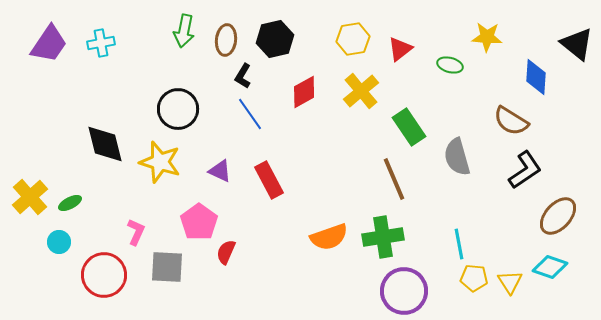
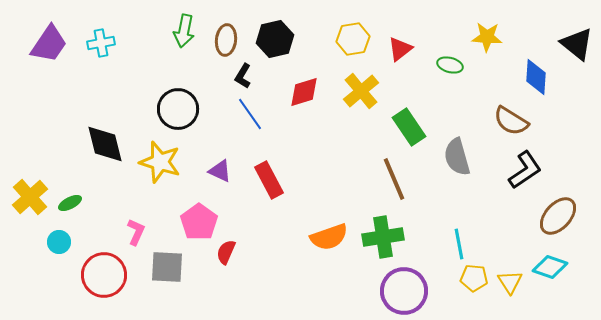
red diamond at (304, 92): rotated 12 degrees clockwise
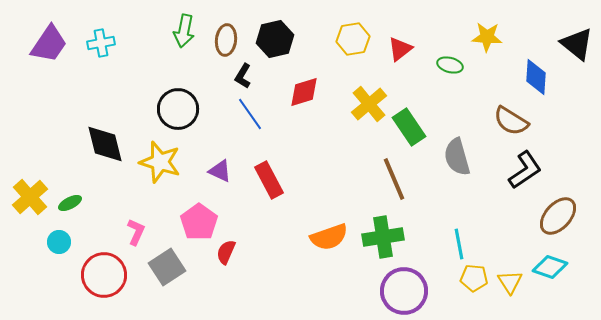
yellow cross at (361, 91): moved 8 px right, 13 px down
gray square at (167, 267): rotated 36 degrees counterclockwise
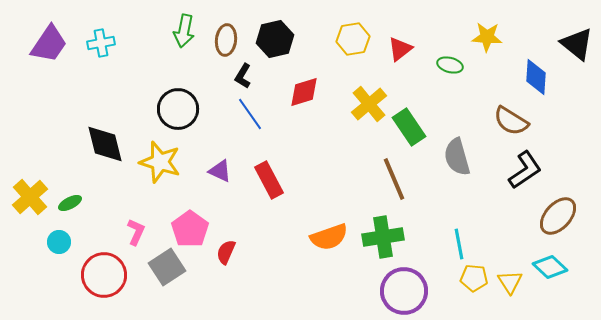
pink pentagon at (199, 222): moved 9 px left, 7 px down
cyan diamond at (550, 267): rotated 24 degrees clockwise
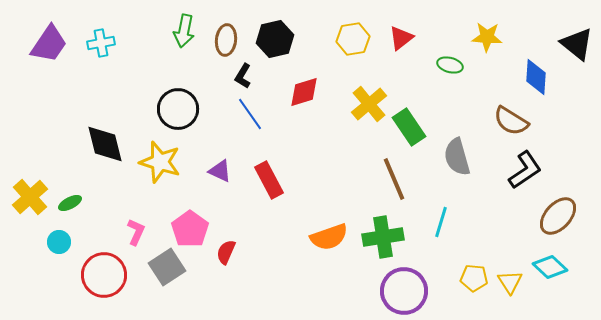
red triangle at (400, 49): moved 1 px right, 11 px up
cyan line at (459, 244): moved 18 px left, 22 px up; rotated 28 degrees clockwise
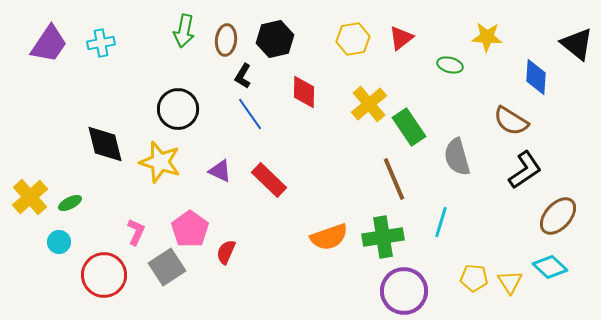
red diamond at (304, 92): rotated 72 degrees counterclockwise
red rectangle at (269, 180): rotated 18 degrees counterclockwise
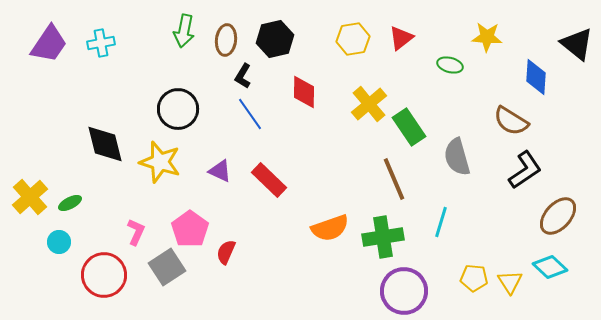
orange semicircle at (329, 237): moved 1 px right, 9 px up
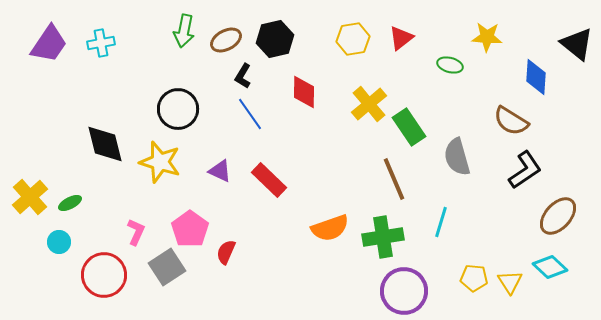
brown ellipse at (226, 40): rotated 56 degrees clockwise
